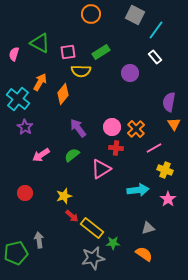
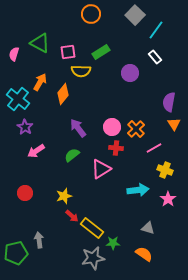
gray square: rotated 18 degrees clockwise
pink arrow: moved 5 px left, 4 px up
gray triangle: rotated 32 degrees clockwise
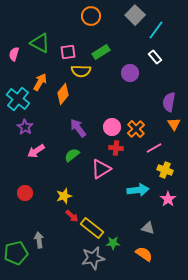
orange circle: moved 2 px down
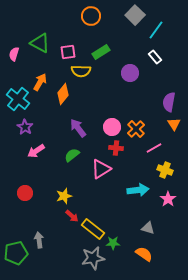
yellow rectangle: moved 1 px right, 1 px down
